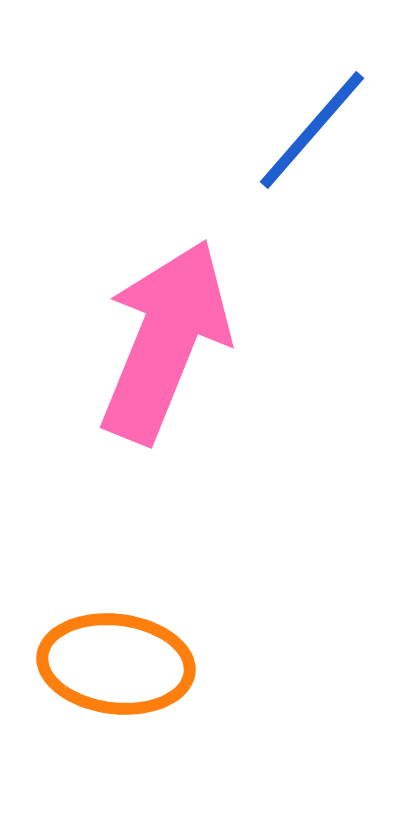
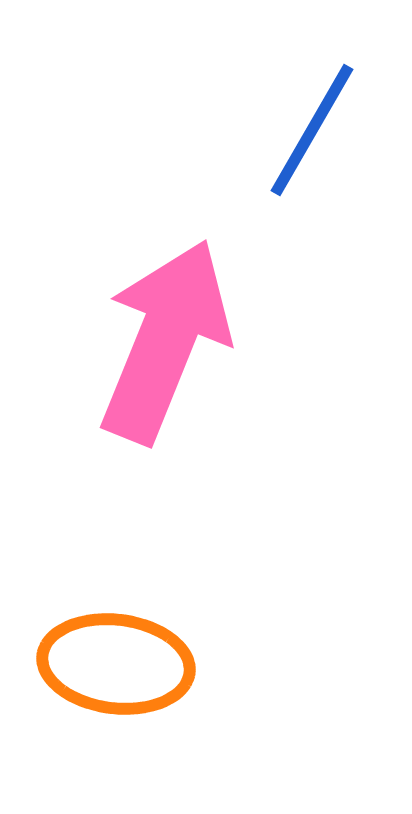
blue line: rotated 11 degrees counterclockwise
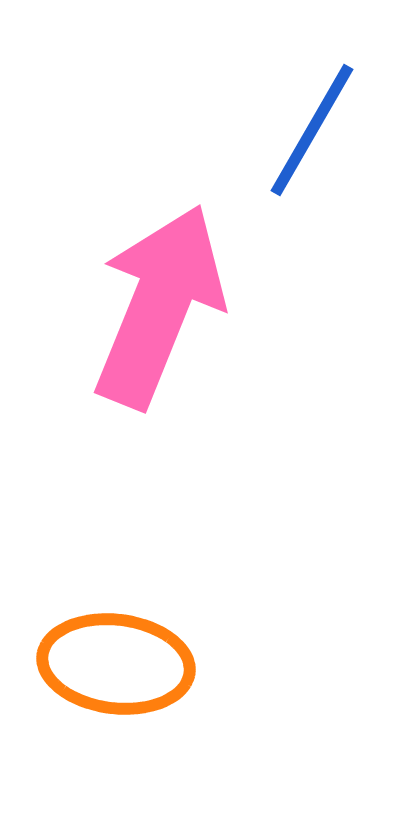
pink arrow: moved 6 px left, 35 px up
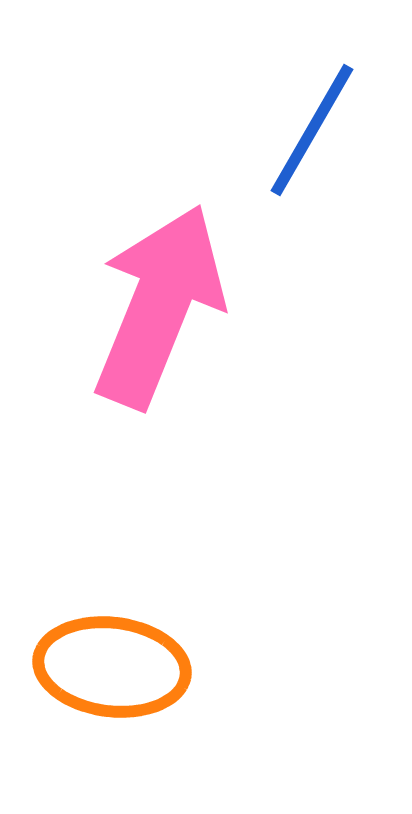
orange ellipse: moved 4 px left, 3 px down
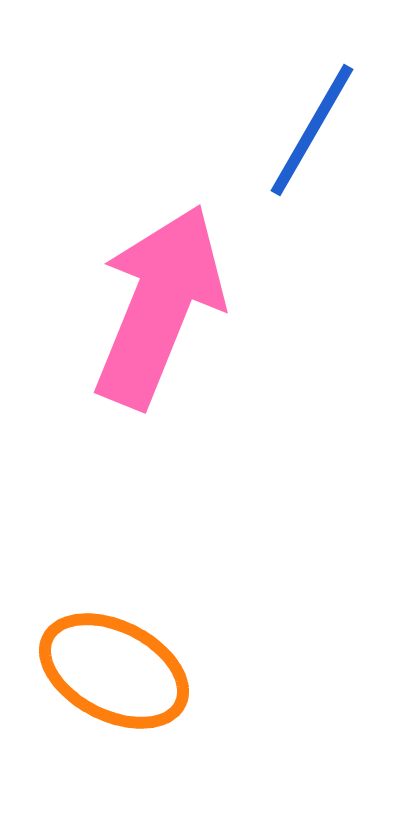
orange ellipse: moved 2 px right, 4 px down; rotated 20 degrees clockwise
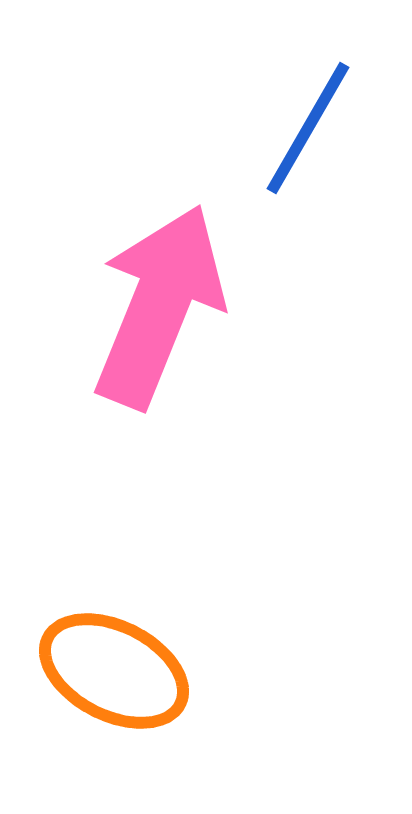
blue line: moved 4 px left, 2 px up
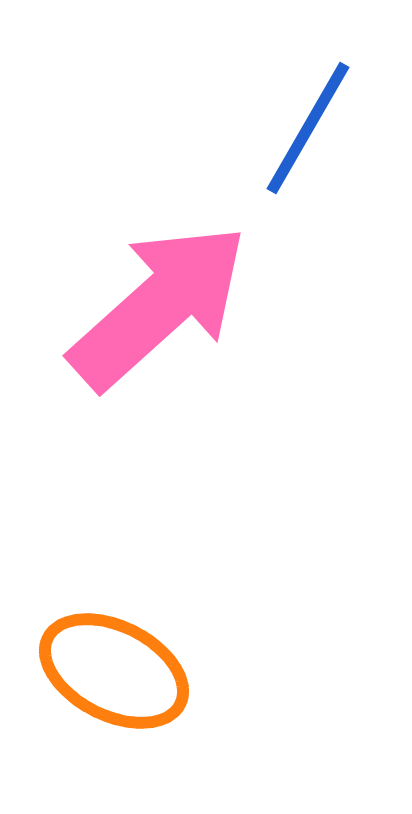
pink arrow: rotated 26 degrees clockwise
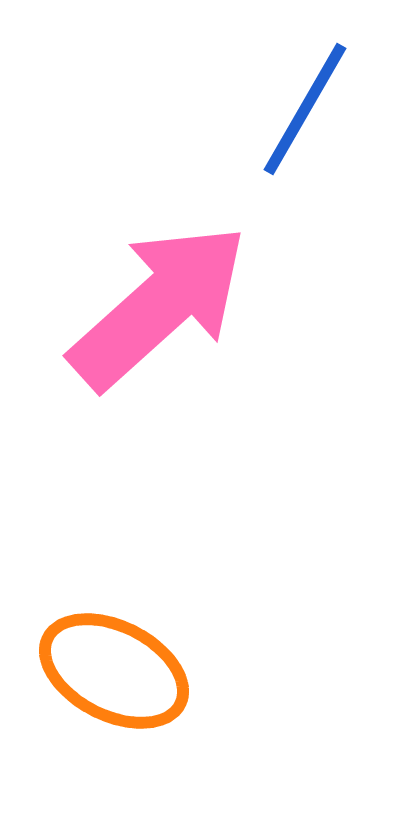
blue line: moved 3 px left, 19 px up
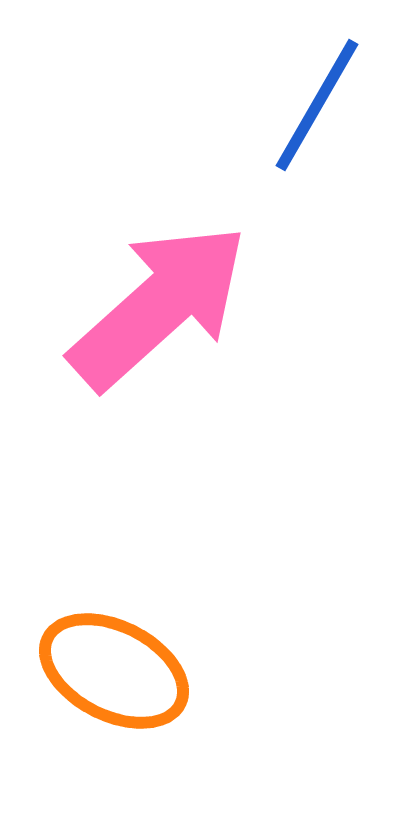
blue line: moved 12 px right, 4 px up
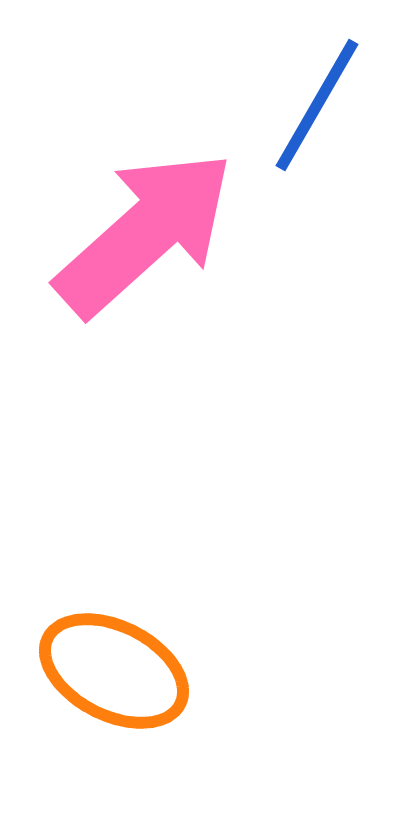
pink arrow: moved 14 px left, 73 px up
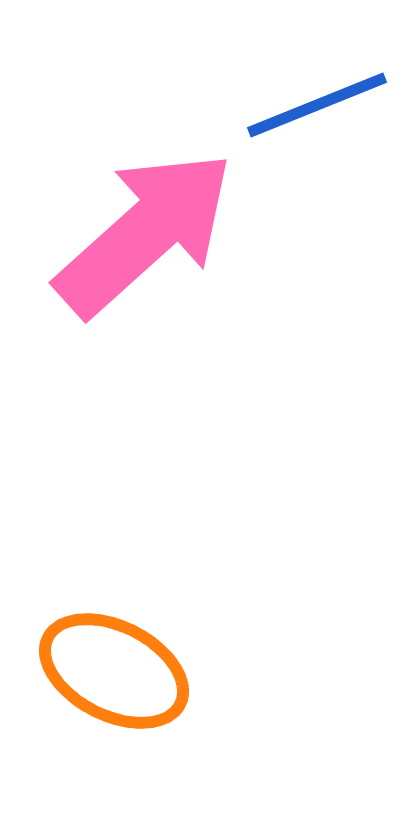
blue line: rotated 38 degrees clockwise
